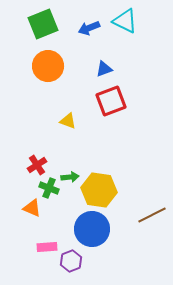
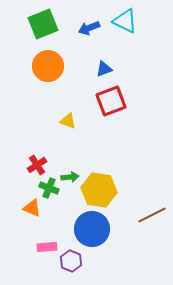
purple hexagon: rotated 15 degrees counterclockwise
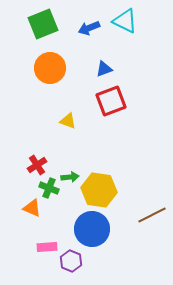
orange circle: moved 2 px right, 2 px down
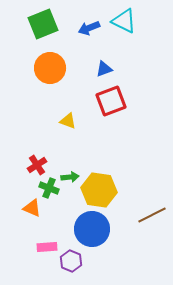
cyan triangle: moved 1 px left
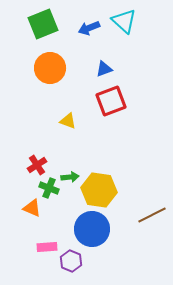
cyan triangle: rotated 16 degrees clockwise
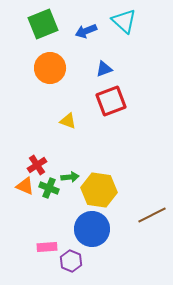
blue arrow: moved 3 px left, 3 px down
orange triangle: moved 7 px left, 22 px up
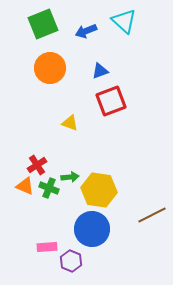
blue triangle: moved 4 px left, 2 px down
yellow triangle: moved 2 px right, 2 px down
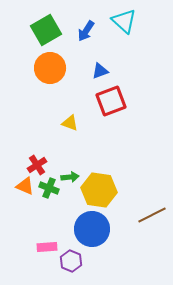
green square: moved 3 px right, 6 px down; rotated 8 degrees counterclockwise
blue arrow: rotated 35 degrees counterclockwise
